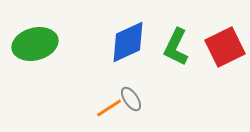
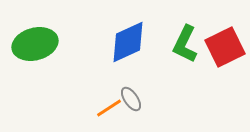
green L-shape: moved 9 px right, 3 px up
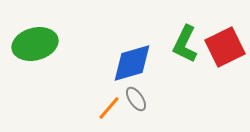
blue diamond: moved 4 px right, 21 px down; rotated 9 degrees clockwise
gray ellipse: moved 5 px right
orange line: rotated 16 degrees counterclockwise
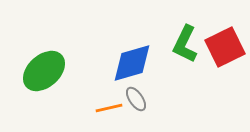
green ellipse: moved 9 px right, 27 px down; rotated 27 degrees counterclockwise
orange line: rotated 36 degrees clockwise
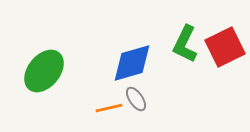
green ellipse: rotated 9 degrees counterclockwise
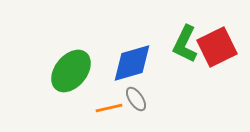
red square: moved 8 px left
green ellipse: moved 27 px right
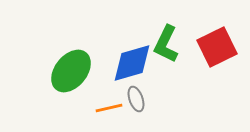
green L-shape: moved 19 px left
gray ellipse: rotated 15 degrees clockwise
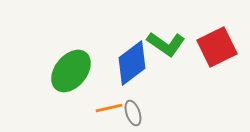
green L-shape: rotated 81 degrees counterclockwise
blue diamond: rotated 21 degrees counterclockwise
gray ellipse: moved 3 px left, 14 px down
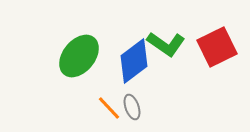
blue diamond: moved 2 px right, 2 px up
green ellipse: moved 8 px right, 15 px up
orange line: rotated 60 degrees clockwise
gray ellipse: moved 1 px left, 6 px up
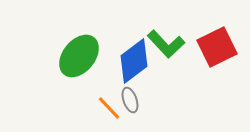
green L-shape: rotated 12 degrees clockwise
gray ellipse: moved 2 px left, 7 px up
